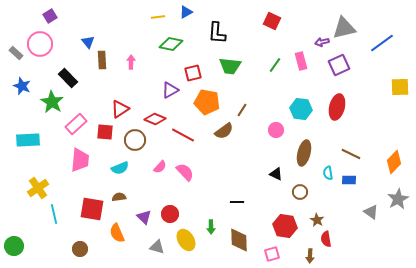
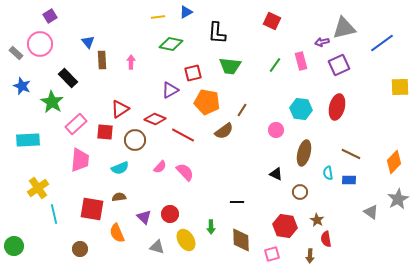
brown diamond at (239, 240): moved 2 px right
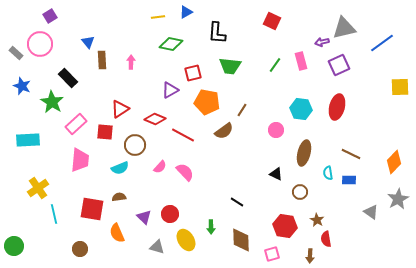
brown circle at (135, 140): moved 5 px down
black line at (237, 202): rotated 32 degrees clockwise
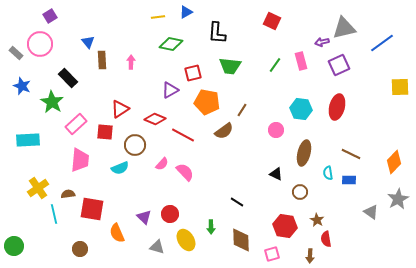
pink semicircle at (160, 167): moved 2 px right, 3 px up
brown semicircle at (119, 197): moved 51 px left, 3 px up
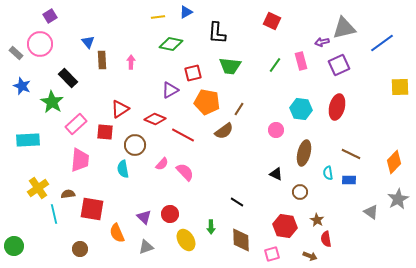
brown line at (242, 110): moved 3 px left, 1 px up
cyan semicircle at (120, 168): moved 3 px right, 1 px down; rotated 102 degrees clockwise
gray triangle at (157, 247): moved 11 px left; rotated 35 degrees counterclockwise
brown arrow at (310, 256): rotated 72 degrees counterclockwise
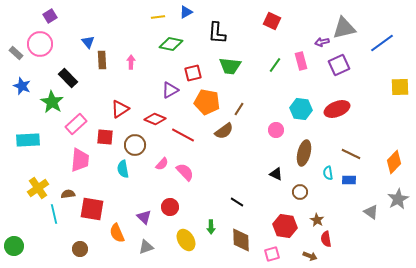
red ellipse at (337, 107): moved 2 px down; rotated 55 degrees clockwise
red square at (105, 132): moved 5 px down
red circle at (170, 214): moved 7 px up
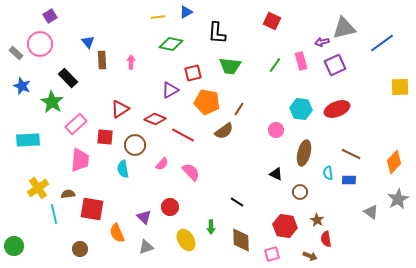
purple square at (339, 65): moved 4 px left
pink semicircle at (185, 172): moved 6 px right
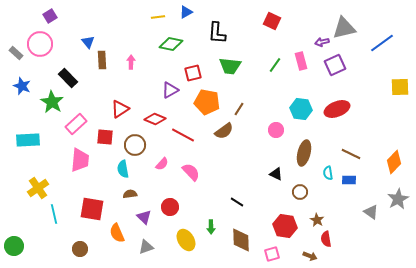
brown semicircle at (68, 194): moved 62 px right
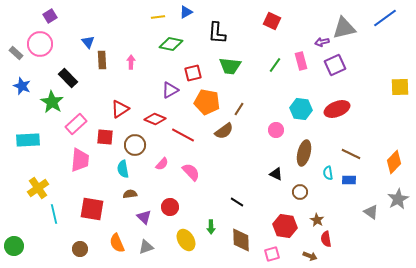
blue line at (382, 43): moved 3 px right, 25 px up
orange semicircle at (117, 233): moved 10 px down
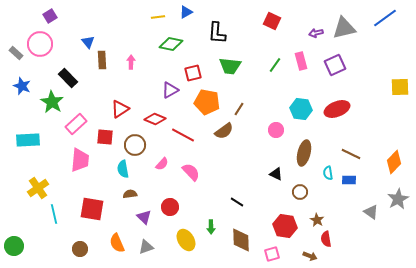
purple arrow at (322, 42): moved 6 px left, 9 px up
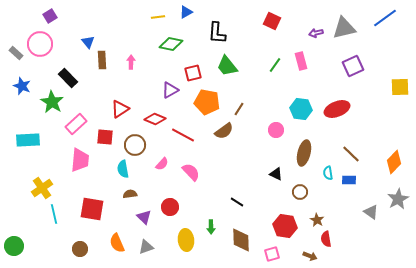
purple square at (335, 65): moved 18 px right, 1 px down
green trapezoid at (230, 66): moved 3 px left; rotated 45 degrees clockwise
brown line at (351, 154): rotated 18 degrees clockwise
yellow cross at (38, 188): moved 4 px right
yellow ellipse at (186, 240): rotated 25 degrees clockwise
